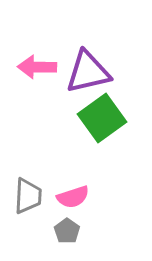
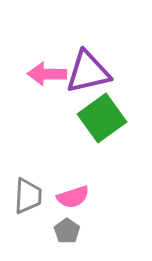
pink arrow: moved 10 px right, 7 px down
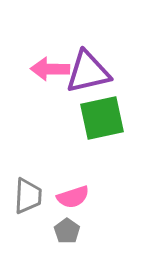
pink arrow: moved 3 px right, 5 px up
green square: rotated 24 degrees clockwise
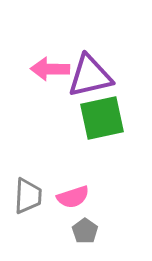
purple triangle: moved 2 px right, 4 px down
gray pentagon: moved 18 px right
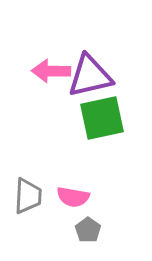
pink arrow: moved 1 px right, 2 px down
pink semicircle: rotated 28 degrees clockwise
gray pentagon: moved 3 px right, 1 px up
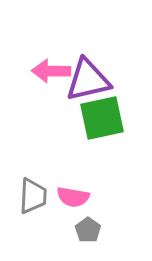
purple triangle: moved 2 px left, 4 px down
gray trapezoid: moved 5 px right
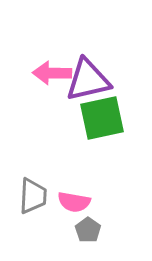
pink arrow: moved 1 px right, 2 px down
pink semicircle: moved 1 px right, 5 px down
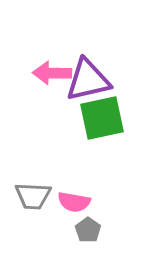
gray trapezoid: rotated 90 degrees clockwise
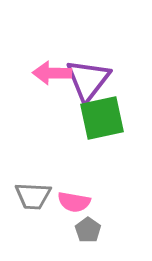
purple triangle: rotated 39 degrees counterclockwise
